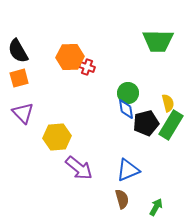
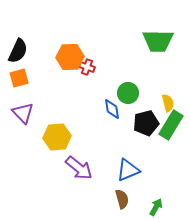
black semicircle: rotated 125 degrees counterclockwise
blue diamond: moved 14 px left
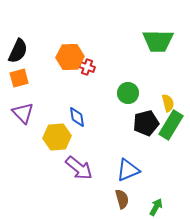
blue diamond: moved 35 px left, 8 px down
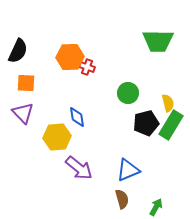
orange square: moved 7 px right, 5 px down; rotated 18 degrees clockwise
